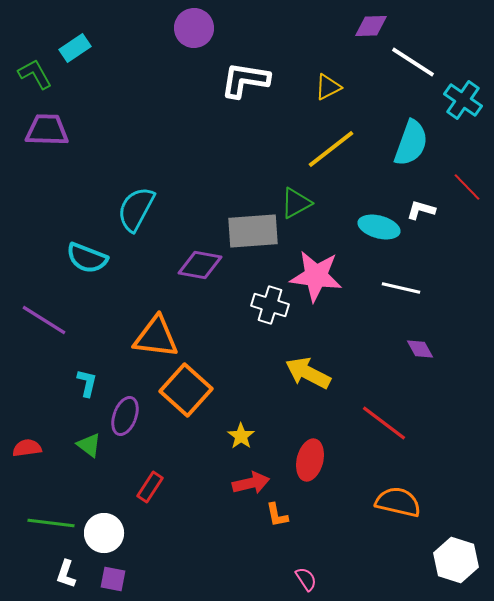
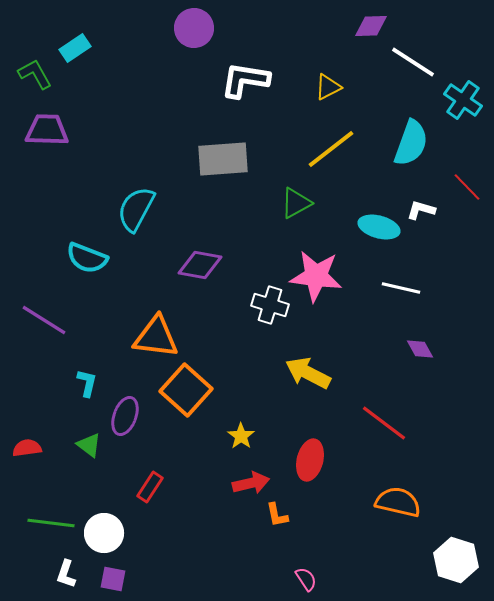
gray rectangle at (253, 231): moved 30 px left, 72 px up
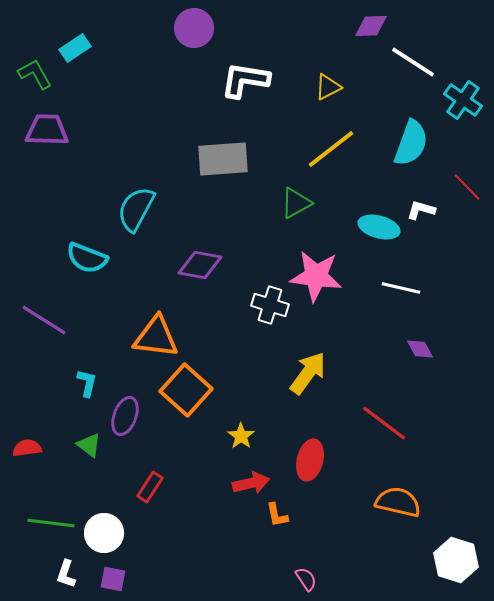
yellow arrow at (308, 373): rotated 99 degrees clockwise
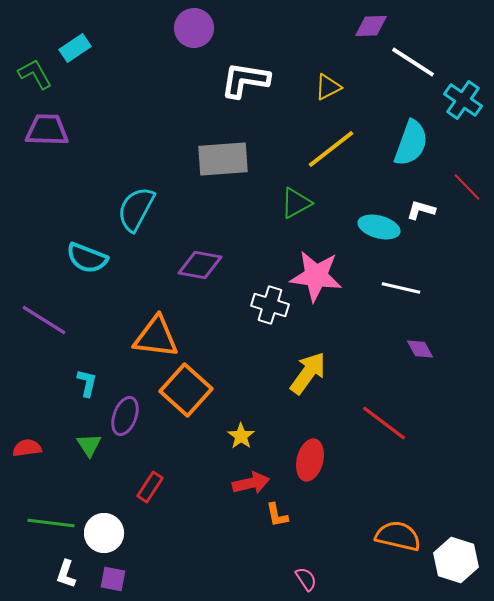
green triangle at (89, 445): rotated 20 degrees clockwise
orange semicircle at (398, 502): moved 34 px down
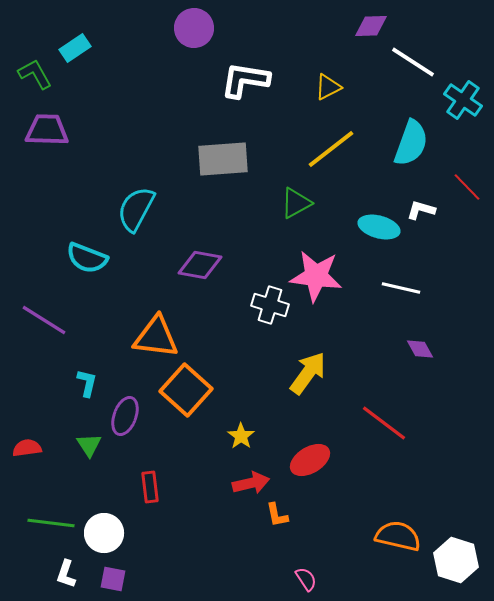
red ellipse at (310, 460): rotated 45 degrees clockwise
red rectangle at (150, 487): rotated 40 degrees counterclockwise
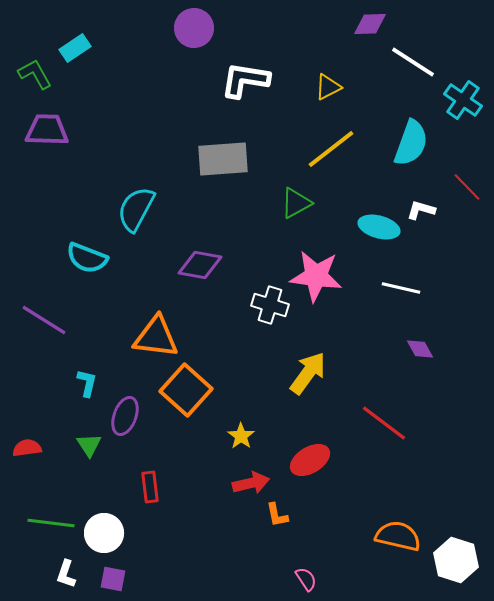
purple diamond at (371, 26): moved 1 px left, 2 px up
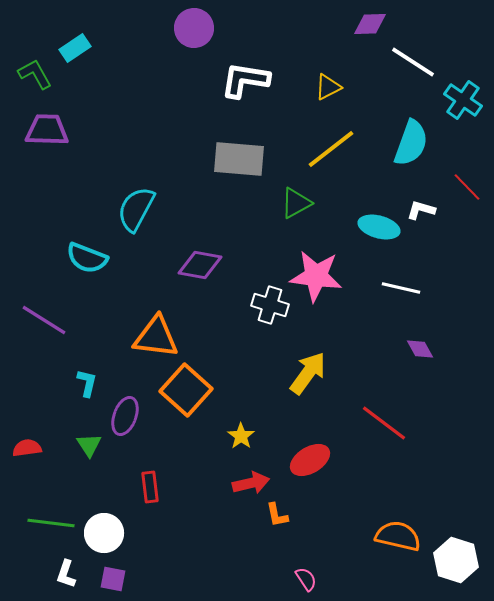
gray rectangle at (223, 159): moved 16 px right; rotated 9 degrees clockwise
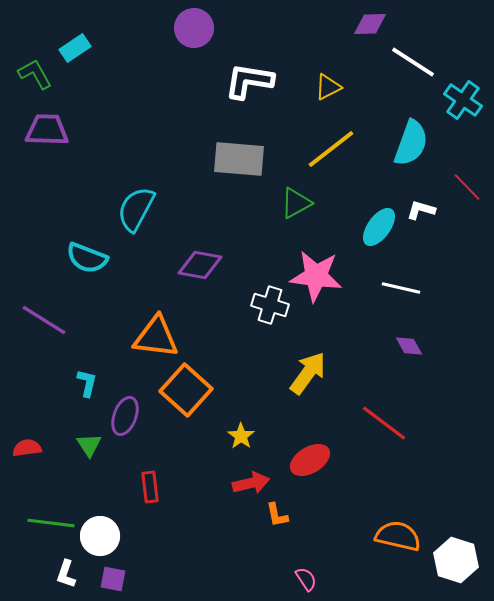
white L-shape at (245, 80): moved 4 px right, 1 px down
cyan ellipse at (379, 227): rotated 69 degrees counterclockwise
purple diamond at (420, 349): moved 11 px left, 3 px up
white circle at (104, 533): moved 4 px left, 3 px down
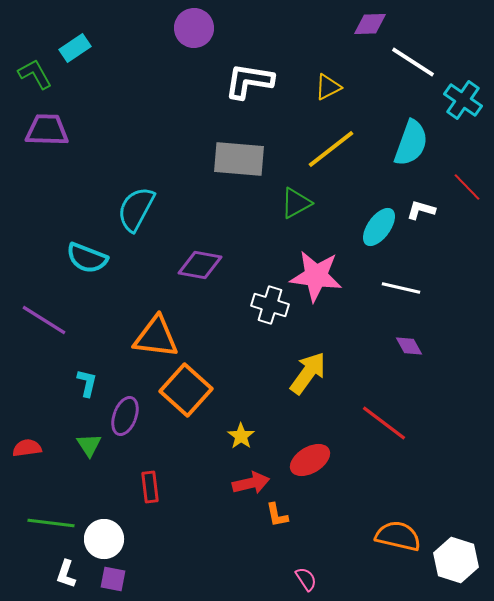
white circle at (100, 536): moved 4 px right, 3 px down
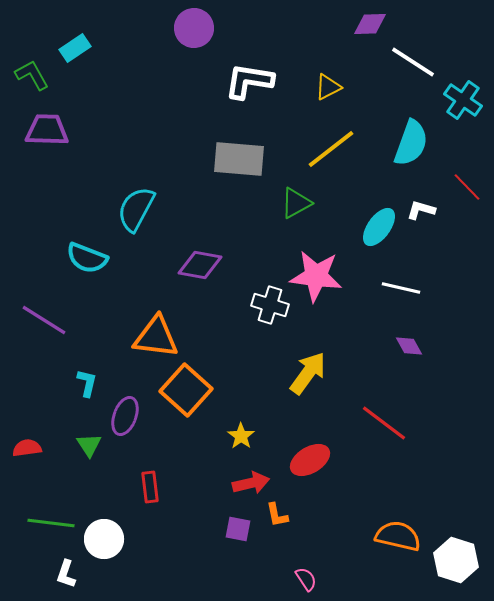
green L-shape at (35, 74): moved 3 px left, 1 px down
purple square at (113, 579): moved 125 px right, 50 px up
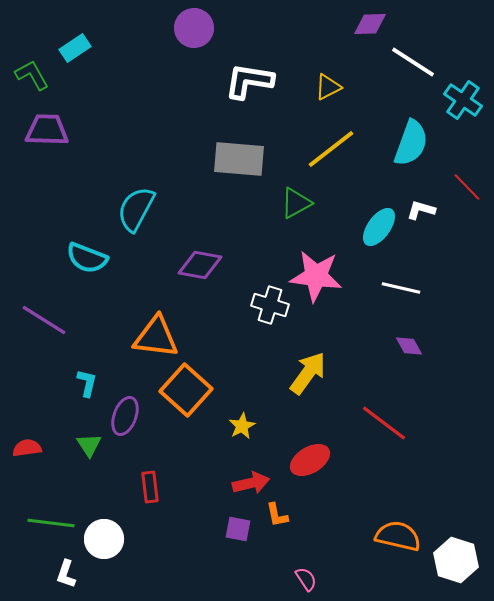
yellow star at (241, 436): moved 1 px right, 10 px up; rotated 8 degrees clockwise
